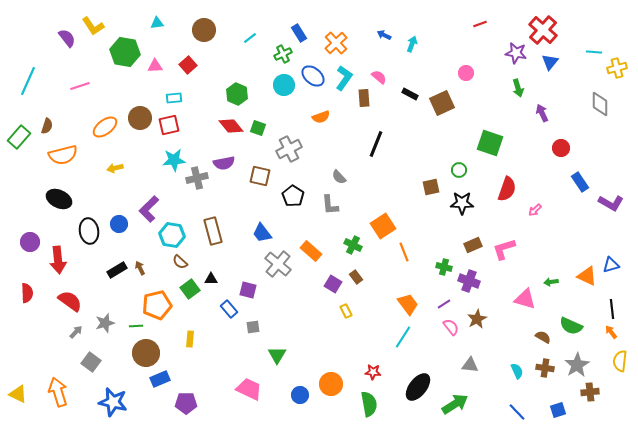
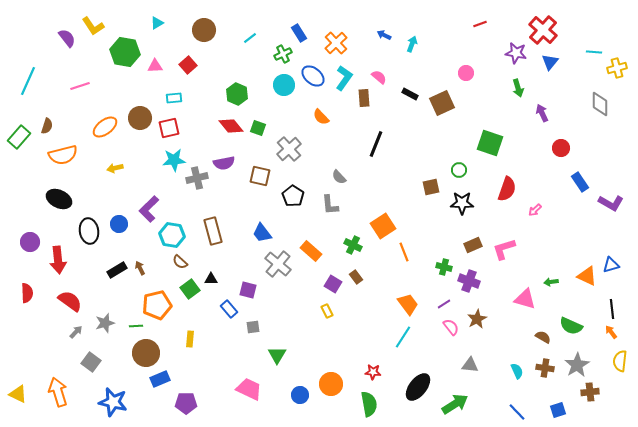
cyan triangle at (157, 23): rotated 24 degrees counterclockwise
orange semicircle at (321, 117): rotated 66 degrees clockwise
red square at (169, 125): moved 3 px down
gray cross at (289, 149): rotated 15 degrees counterclockwise
yellow rectangle at (346, 311): moved 19 px left
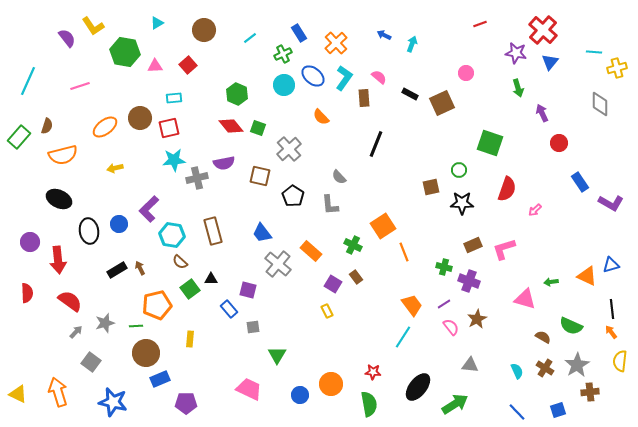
red circle at (561, 148): moved 2 px left, 5 px up
orange trapezoid at (408, 304): moved 4 px right, 1 px down
brown cross at (545, 368): rotated 24 degrees clockwise
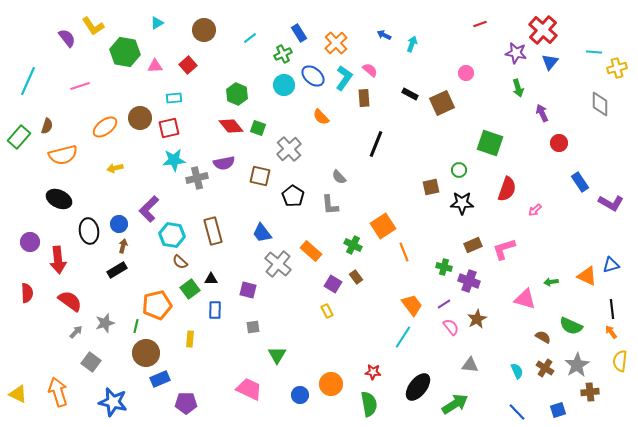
pink semicircle at (379, 77): moved 9 px left, 7 px up
brown arrow at (140, 268): moved 17 px left, 22 px up; rotated 40 degrees clockwise
blue rectangle at (229, 309): moved 14 px left, 1 px down; rotated 42 degrees clockwise
green line at (136, 326): rotated 72 degrees counterclockwise
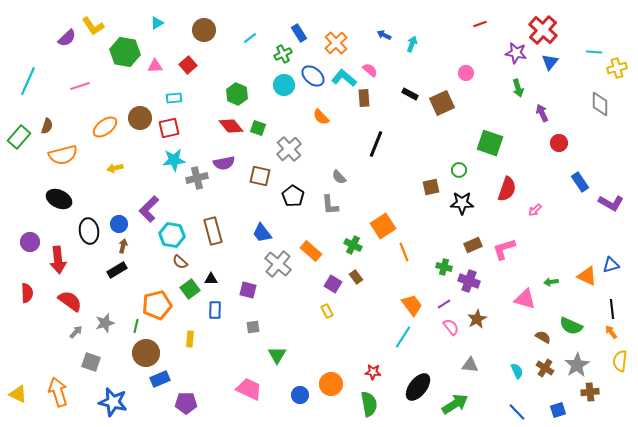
purple semicircle at (67, 38): rotated 84 degrees clockwise
cyan L-shape at (344, 78): rotated 85 degrees counterclockwise
gray square at (91, 362): rotated 18 degrees counterclockwise
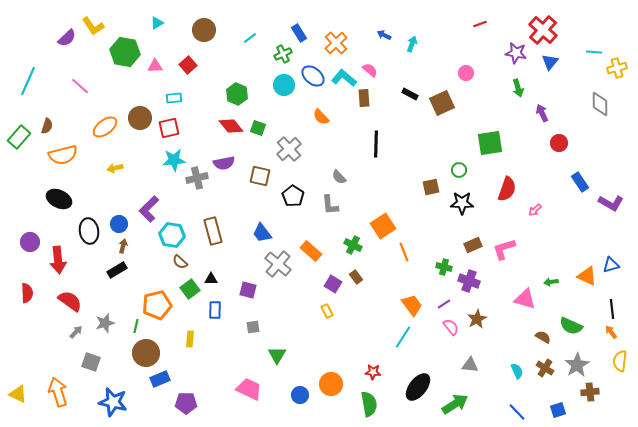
pink line at (80, 86): rotated 60 degrees clockwise
green square at (490, 143): rotated 28 degrees counterclockwise
black line at (376, 144): rotated 20 degrees counterclockwise
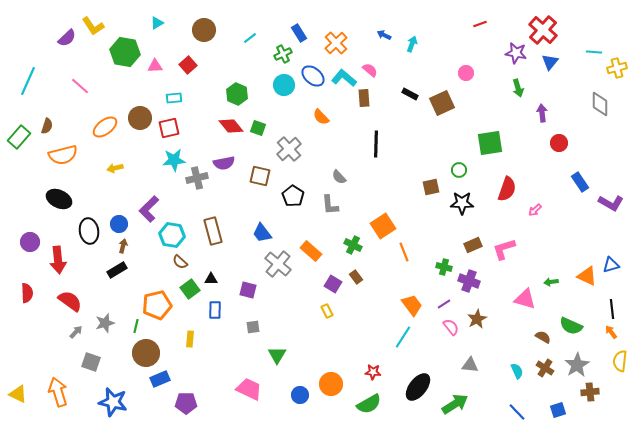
purple arrow at (542, 113): rotated 18 degrees clockwise
green semicircle at (369, 404): rotated 70 degrees clockwise
